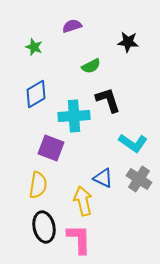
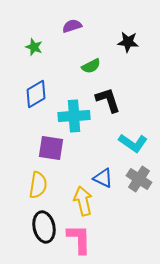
purple square: rotated 12 degrees counterclockwise
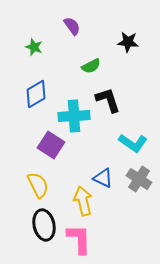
purple semicircle: rotated 72 degrees clockwise
purple square: moved 3 px up; rotated 24 degrees clockwise
yellow semicircle: rotated 36 degrees counterclockwise
black ellipse: moved 2 px up
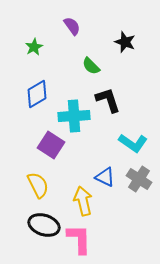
black star: moved 3 px left; rotated 15 degrees clockwise
green star: rotated 24 degrees clockwise
green semicircle: rotated 72 degrees clockwise
blue diamond: moved 1 px right
blue triangle: moved 2 px right, 1 px up
black ellipse: rotated 60 degrees counterclockwise
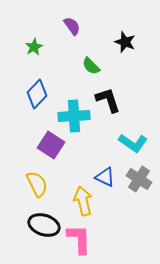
blue diamond: rotated 16 degrees counterclockwise
yellow semicircle: moved 1 px left, 1 px up
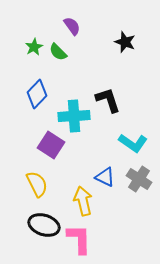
green semicircle: moved 33 px left, 14 px up
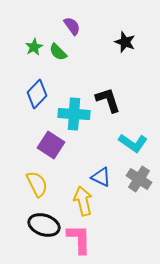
cyan cross: moved 2 px up; rotated 8 degrees clockwise
blue triangle: moved 4 px left
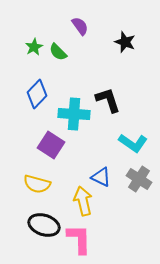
purple semicircle: moved 8 px right
yellow semicircle: rotated 132 degrees clockwise
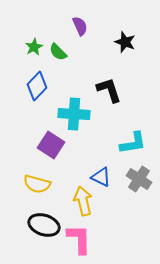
purple semicircle: rotated 12 degrees clockwise
blue diamond: moved 8 px up
black L-shape: moved 1 px right, 10 px up
cyan L-shape: rotated 44 degrees counterclockwise
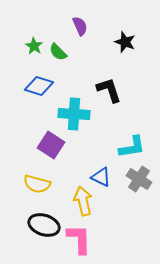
green star: moved 1 px up; rotated 12 degrees counterclockwise
blue diamond: moved 2 px right; rotated 64 degrees clockwise
cyan L-shape: moved 1 px left, 4 px down
